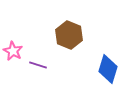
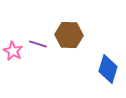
brown hexagon: rotated 20 degrees counterclockwise
purple line: moved 21 px up
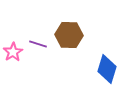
pink star: moved 1 px down; rotated 12 degrees clockwise
blue diamond: moved 1 px left
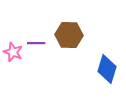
purple line: moved 2 px left, 1 px up; rotated 18 degrees counterclockwise
pink star: rotated 18 degrees counterclockwise
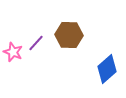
purple line: rotated 48 degrees counterclockwise
blue diamond: rotated 32 degrees clockwise
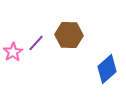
pink star: rotated 18 degrees clockwise
